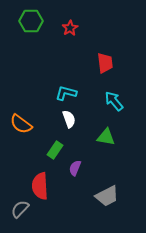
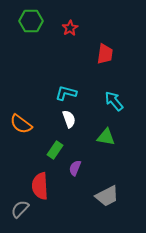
red trapezoid: moved 9 px up; rotated 15 degrees clockwise
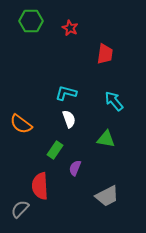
red star: rotated 14 degrees counterclockwise
green triangle: moved 2 px down
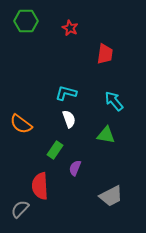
green hexagon: moved 5 px left
green triangle: moved 4 px up
gray trapezoid: moved 4 px right
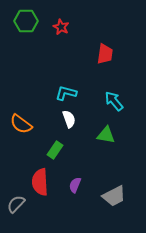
red star: moved 9 px left, 1 px up
purple semicircle: moved 17 px down
red semicircle: moved 4 px up
gray trapezoid: moved 3 px right
gray semicircle: moved 4 px left, 5 px up
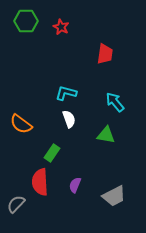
cyan arrow: moved 1 px right, 1 px down
green rectangle: moved 3 px left, 3 px down
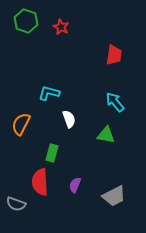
green hexagon: rotated 20 degrees clockwise
red trapezoid: moved 9 px right, 1 px down
cyan L-shape: moved 17 px left
orange semicircle: rotated 80 degrees clockwise
green rectangle: rotated 18 degrees counterclockwise
gray semicircle: rotated 114 degrees counterclockwise
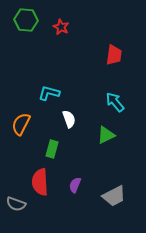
green hexagon: moved 1 px up; rotated 15 degrees counterclockwise
green triangle: rotated 36 degrees counterclockwise
green rectangle: moved 4 px up
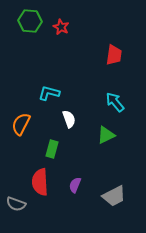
green hexagon: moved 4 px right, 1 px down
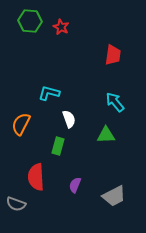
red trapezoid: moved 1 px left
green triangle: rotated 24 degrees clockwise
green rectangle: moved 6 px right, 3 px up
red semicircle: moved 4 px left, 5 px up
